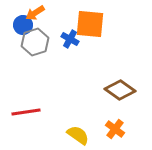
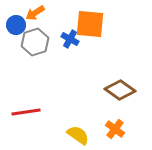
blue circle: moved 7 px left
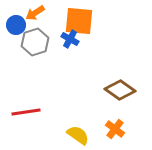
orange square: moved 11 px left, 3 px up
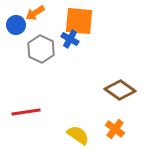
gray hexagon: moved 6 px right, 7 px down; rotated 16 degrees counterclockwise
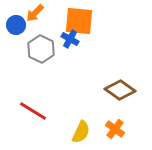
orange arrow: rotated 12 degrees counterclockwise
red line: moved 7 px right, 1 px up; rotated 40 degrees clockwise
yellow semicircle: moved 3 px right, 3 px up; rotated 80 degrees clockwise
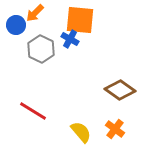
orange square: moved 1 px right, 1 px up
yellow semicircle: rotated 65 degrees counterclockwise
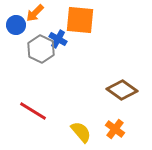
blue cross: moved 12 px left
brown diamond: moved 2 px right
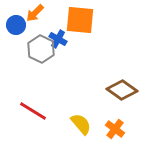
yellow semicircle: moved 8 px up
